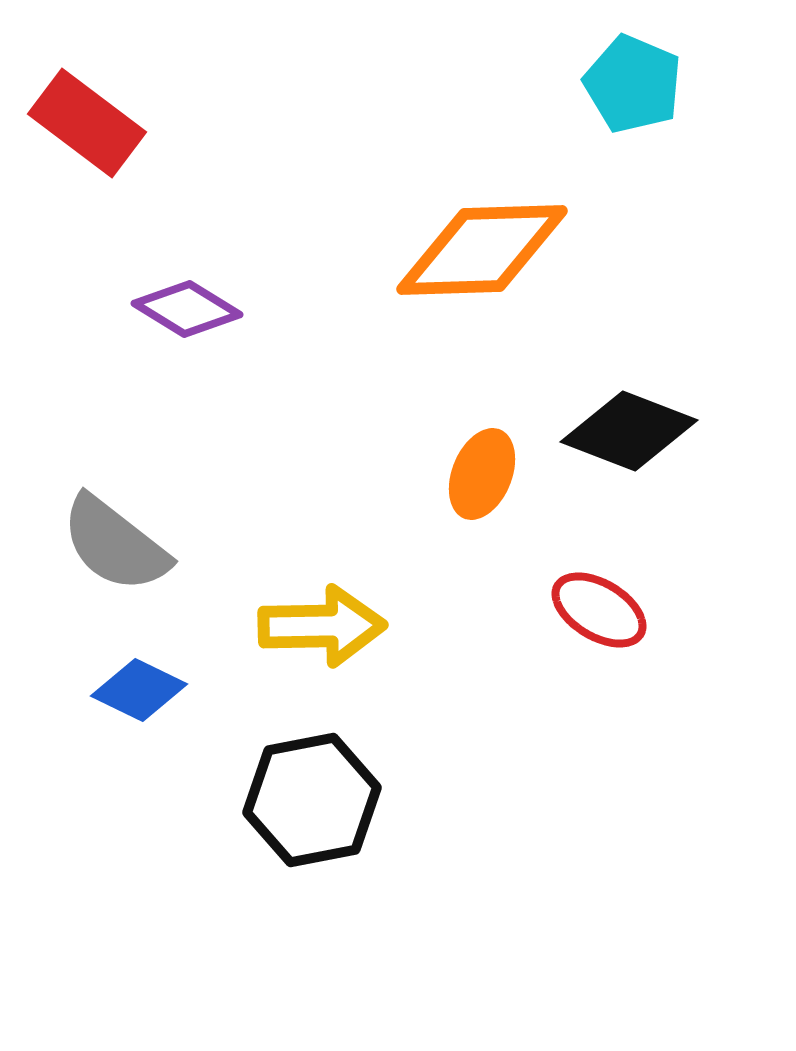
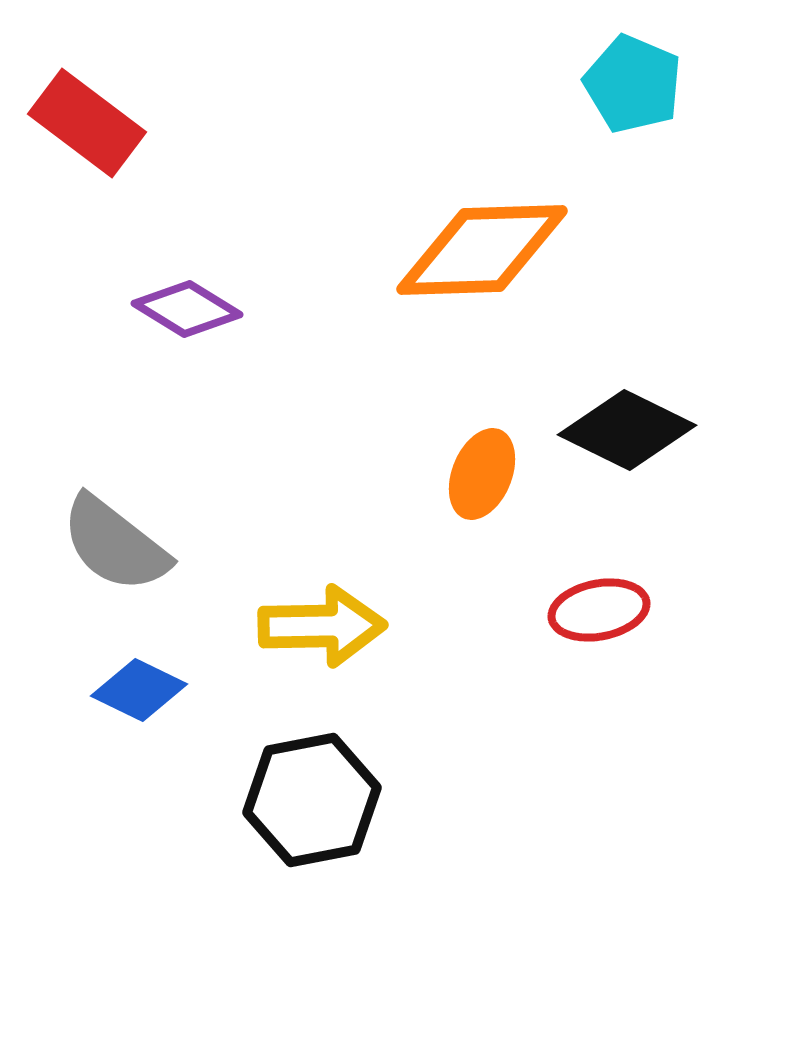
black diamond: moved 2 px left, 1 px up; rotated 5 degrees clockwise
red ellipse: rotated 42 degrees counterclockwise
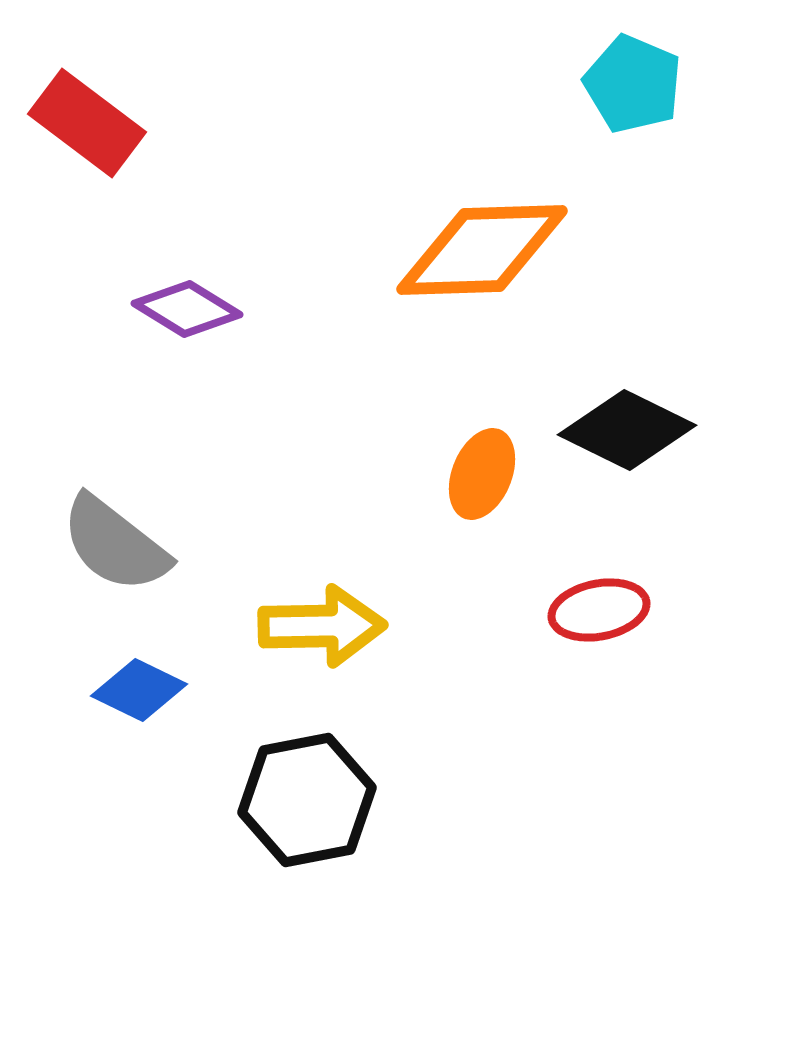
black hexagon: moved 5 px left
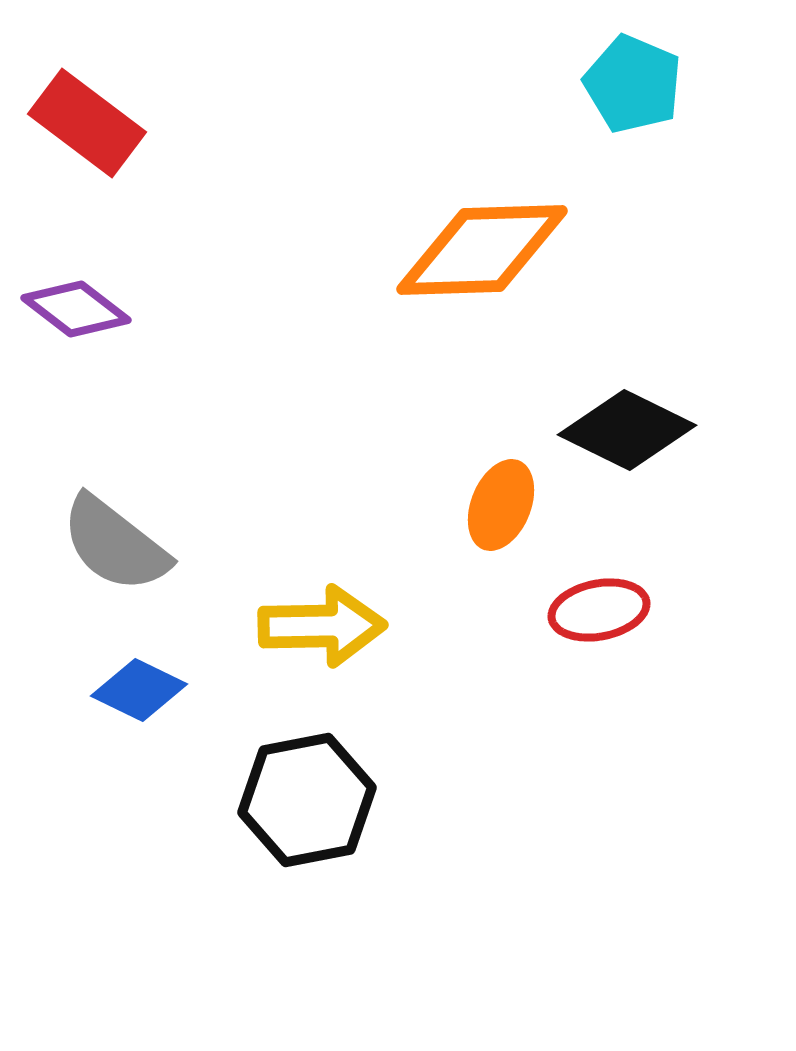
purple diamond: moved 111 px left; rotated 6 degrees clockwise
orange ellipse: moved 19 px right, 31 px down
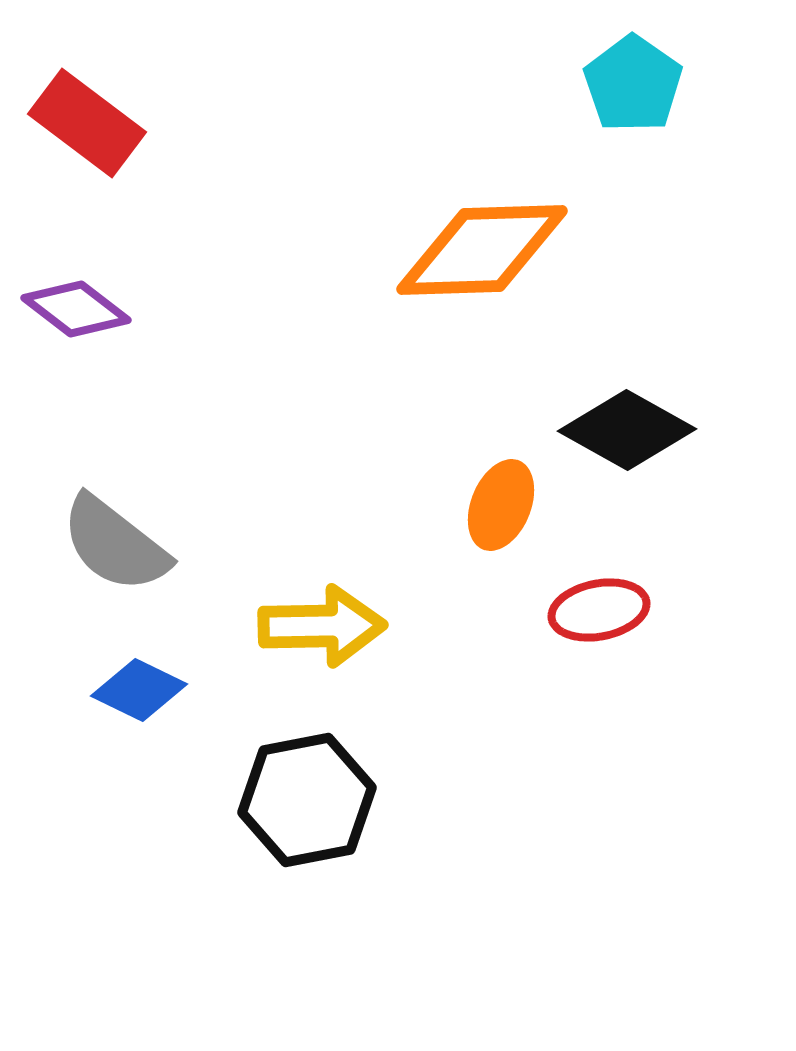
cyan pentagon: rotated 12 degrees clockwise
black diamond: rotated 3 degrees clockwise
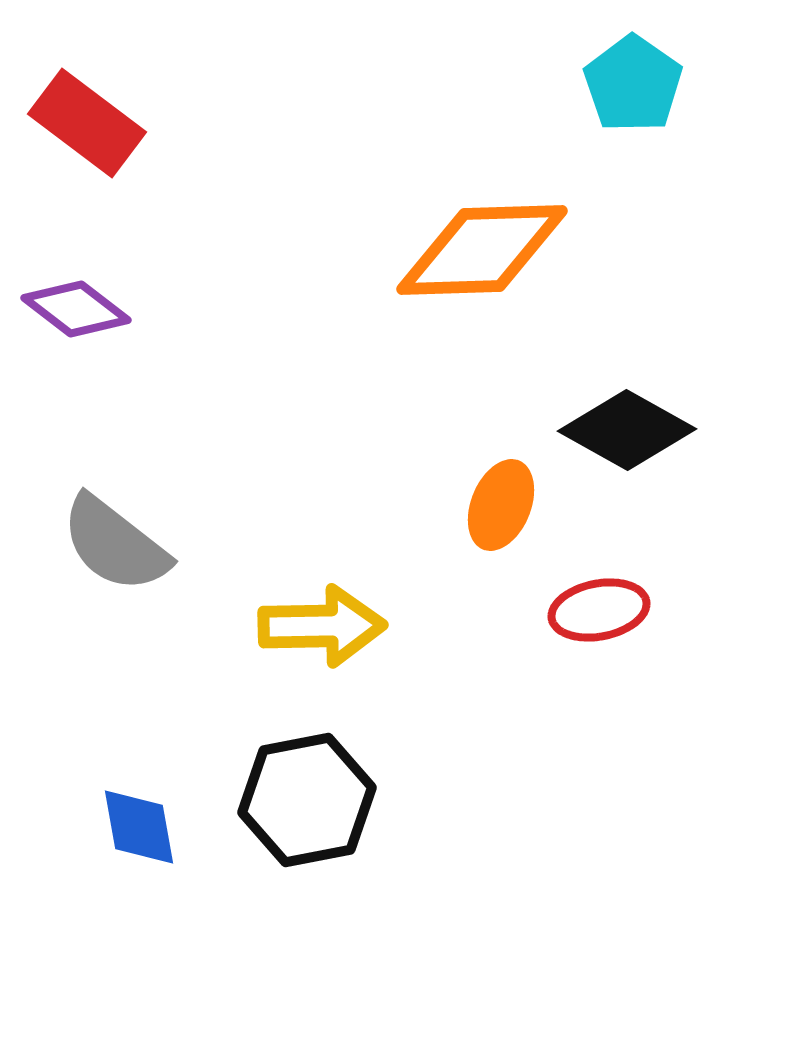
blue diamond: moved 137 px down; rotated 54 degrees clockwise
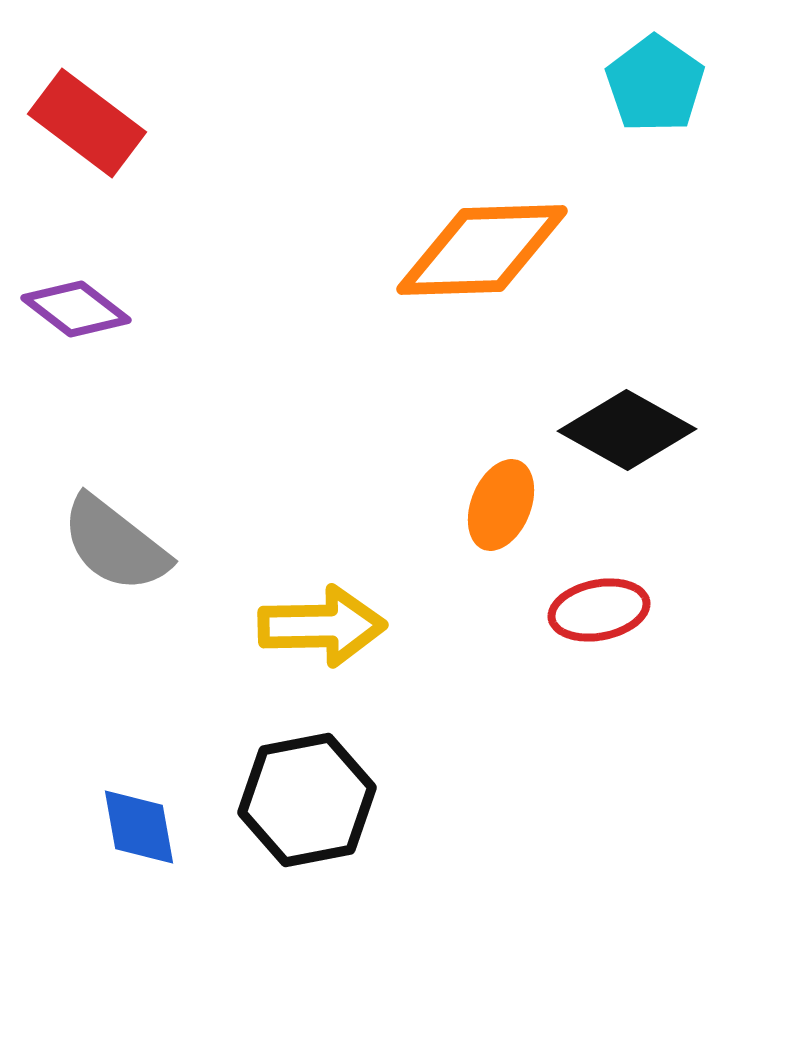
cyan pentagon: moved 22 px right
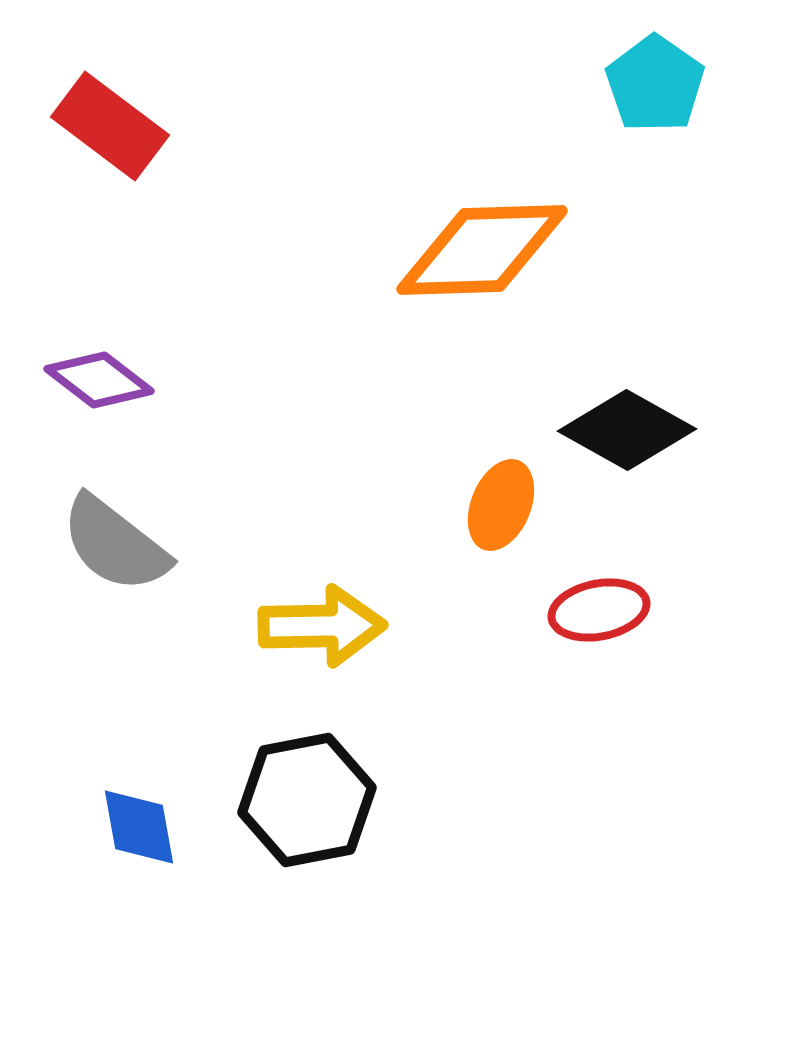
red rectangle: moved 23 px right, 3 px down
purple diamond: moved 23 px right, 71 px down
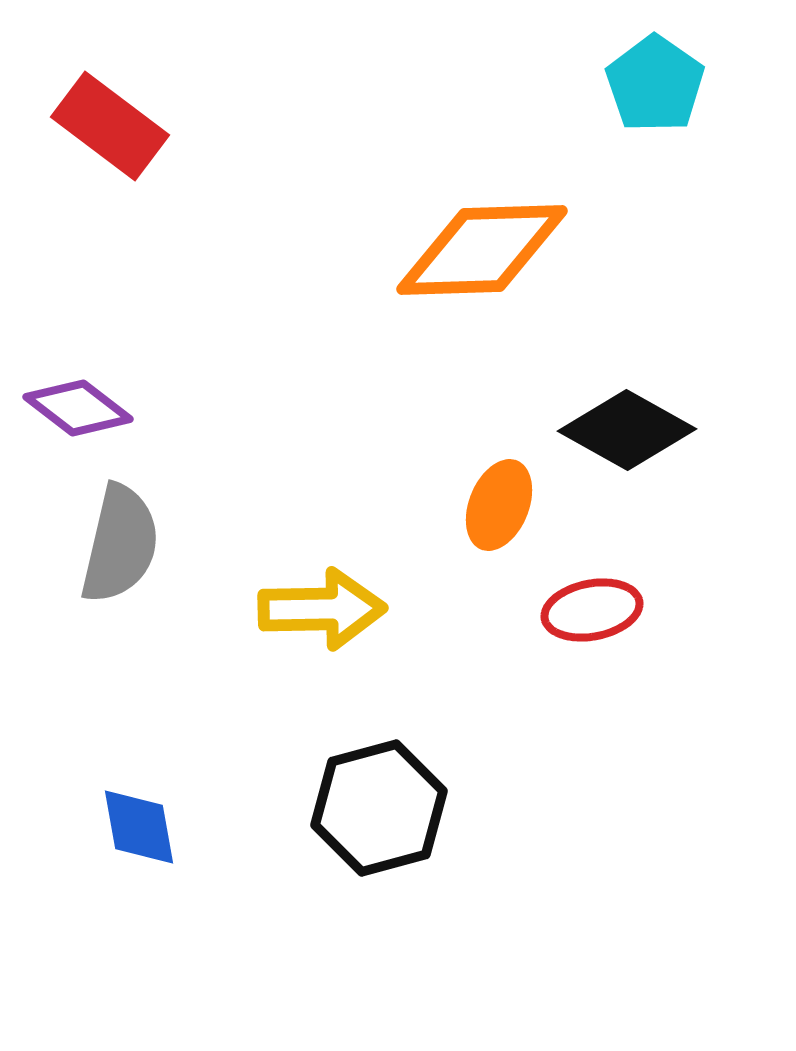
purple diamond: moved 21 px left, 28 px down
orange ellipse: moved 2 px left
gray semicircle: moved 5 px right; rotated 115 degrees counterclockwise
red ellipse: moved 7 px left
yellow arrow: moved 17 px up
black hexagon: moved 72 px right, 8 px down; rotated 4 degrees counterclockwise
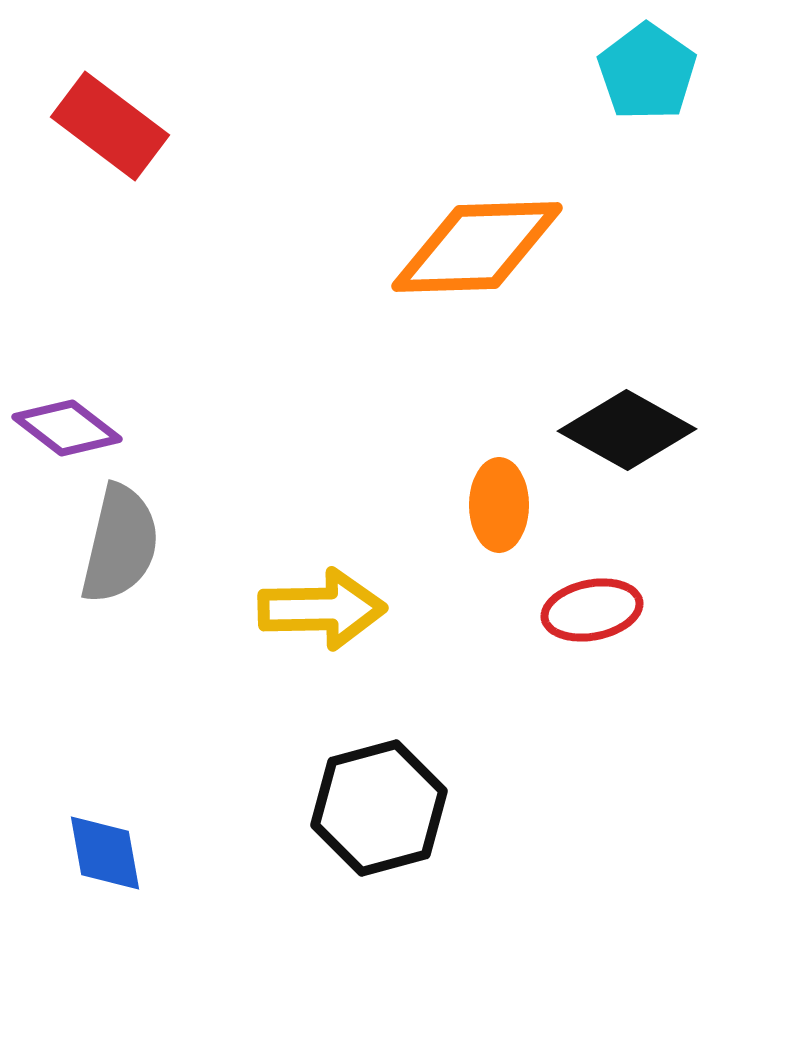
cyan pentagon: moved 8 px left, 12 px up
orange diamond: moved 5 px left, 3 px up
purple diamond: moved 11 px left, 20 px down
orange ellipse: rotated 22 degrees counterclockwise
blue diamond: moved 34 px left, 26 px down
